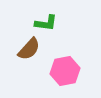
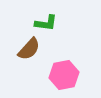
pink hexagon: moved 1 px left, 4 px down
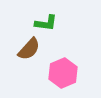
pink hexagon: moved 1 px left, 2 px up; rotated 12 degrees counterclockwise
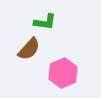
green L-shape: moved 1 px left, 1 px up
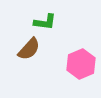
pink hexagon: moved 18 px right, 9 px up
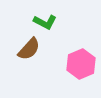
green L-shape: rotated 20 degrees clockwise
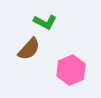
pink hexagon: moved 10 px left, 6 px down
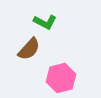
pink hexagon: moved 10 px left, 8 px down; rotated 8 degrees clockwise
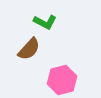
pink hexagon: moved 1 px right, 2 px down
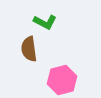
brown semicircle: rotated 130 degrees clockwise
